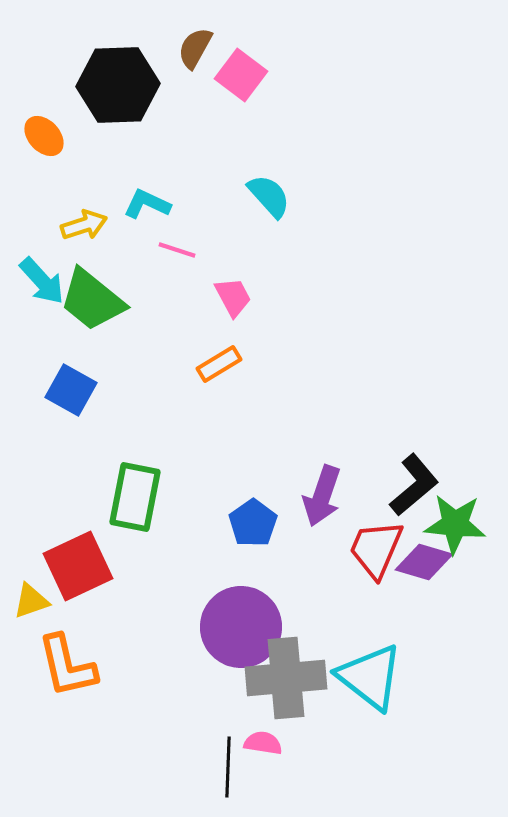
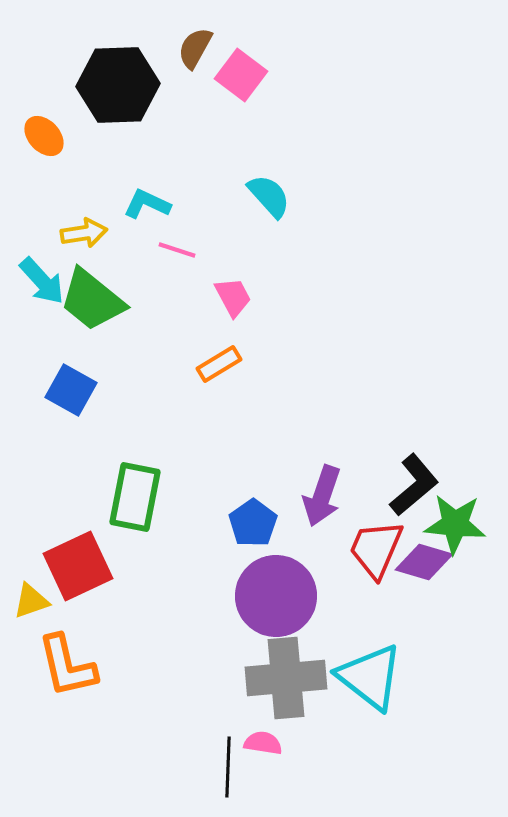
yellow arrow: moved 8 px down; rotated 9 degrees clockwise
purple circle: moved 35 px right, 31 px up
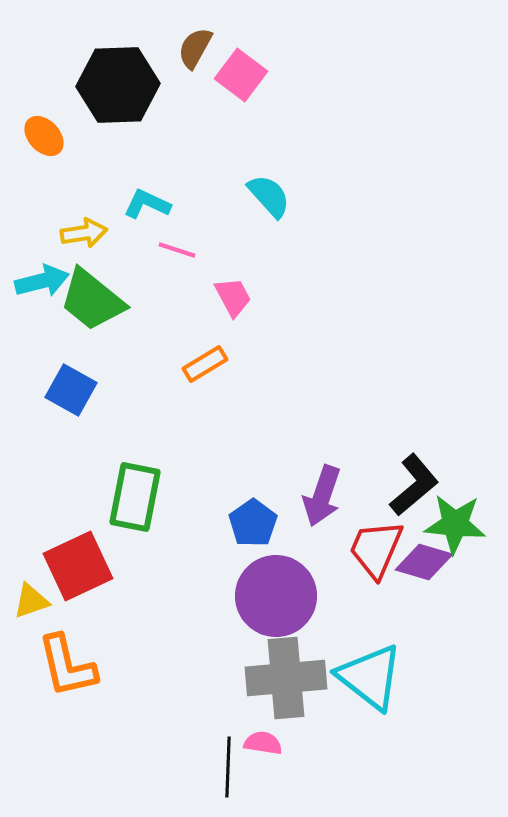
cyan arrow: rotated 62 degrees counterclockwise
orange rectangle: moved 14 px left
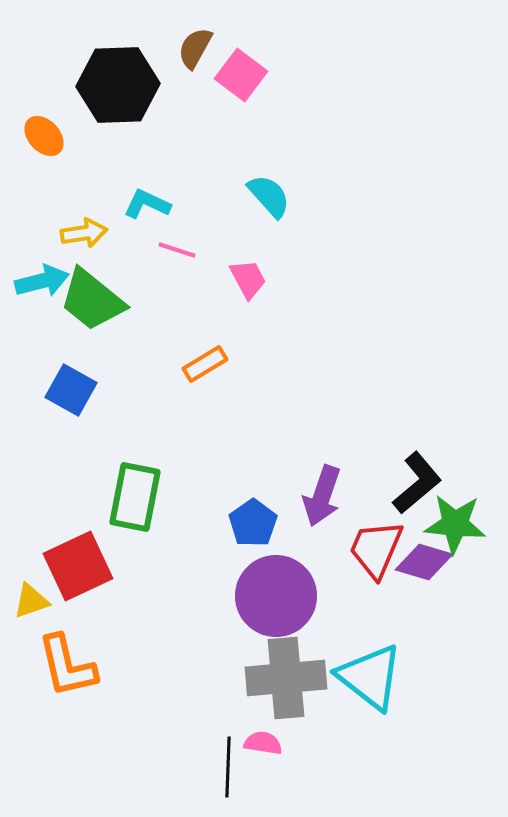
pink trapezoid: moved 15 px right, 18 px up
black L-shape: moved 3 px right, 2 px up
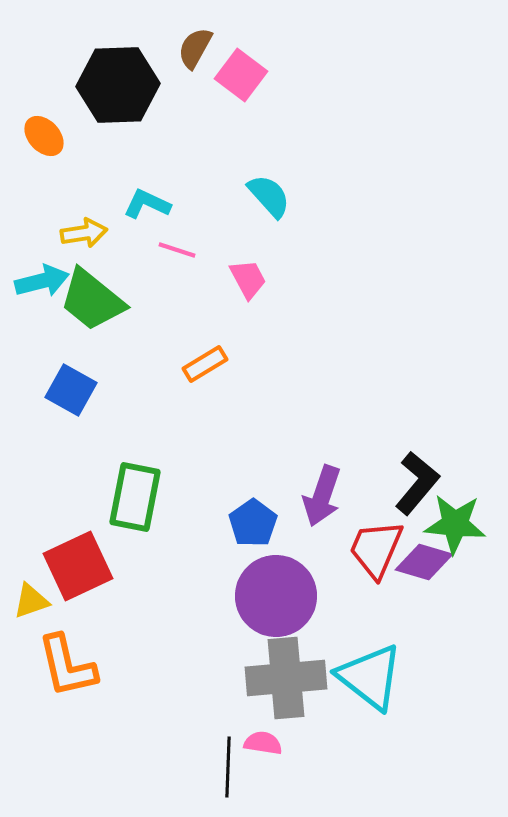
black L-shape: rotated 10 degrees counterclockwise
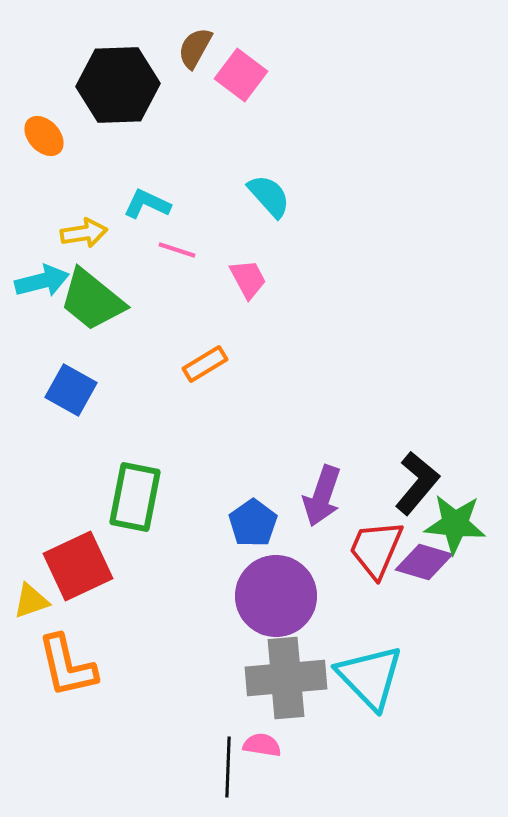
cyan triangle: rotated 8 degrees clockwise
pink semicircle: moved 1 px left, 2 px down
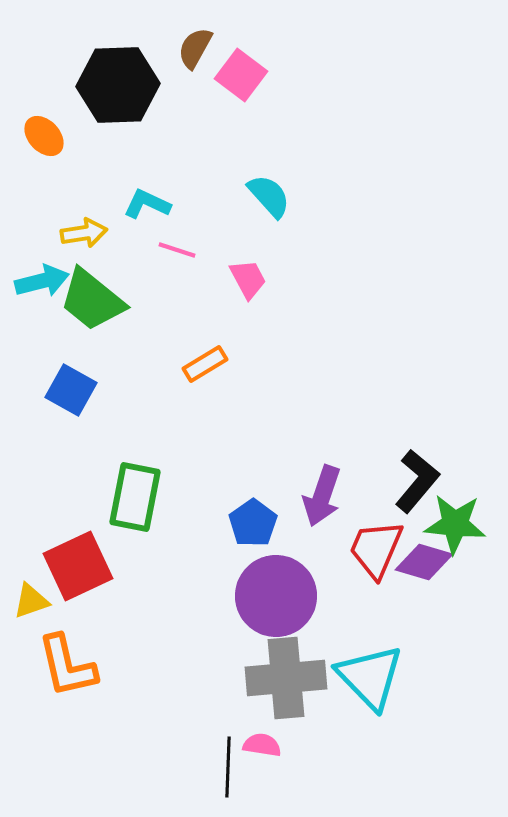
black L-shape: moved 2 px up
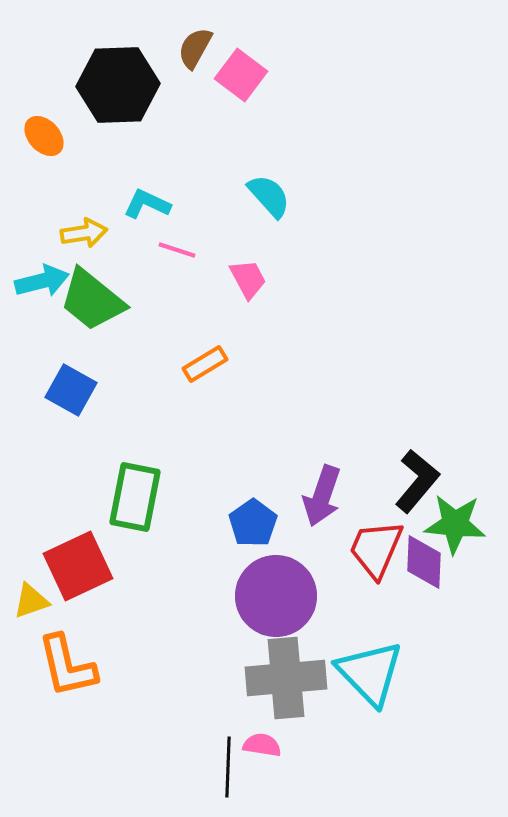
purple diamond: rotated 76 degrees clockwise
cyan triangle: moved 4 px up
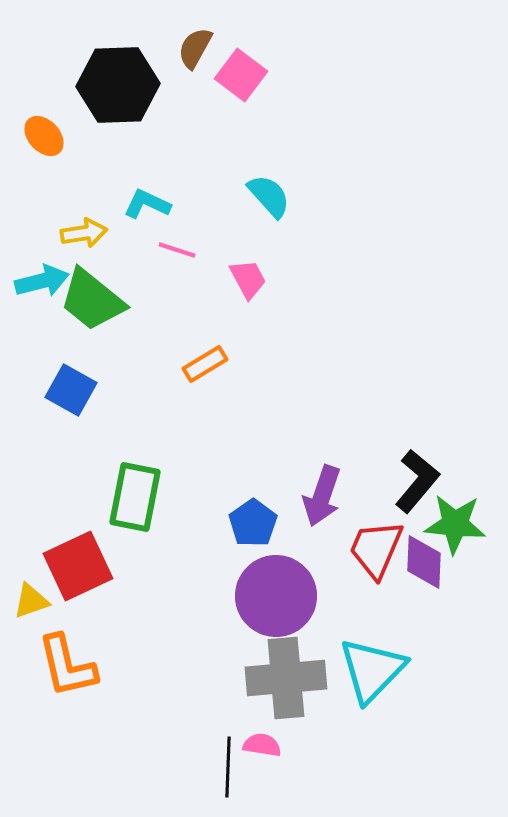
cyan triangle: moved 2 px right, 3 px up; rotated 28 degrees clockwise
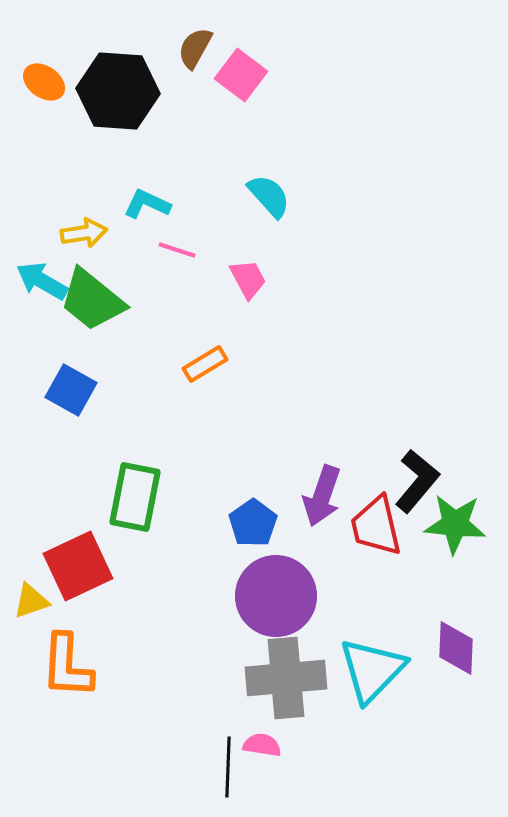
black hexagon: moved 6 px down; rotated 6 degrees clockwise
orange ellipse: moved 54 px up; rotated 12 degrees counterclockwise
cyan arrow: rotated 136 degrees counterclockwise
red trapezoid: moved 23 px up; rotated 36 degrees counterclockwise
purple diamond: moved 32 px right, 86 px down
orange L-shape: rotated 16 degrees clockwise
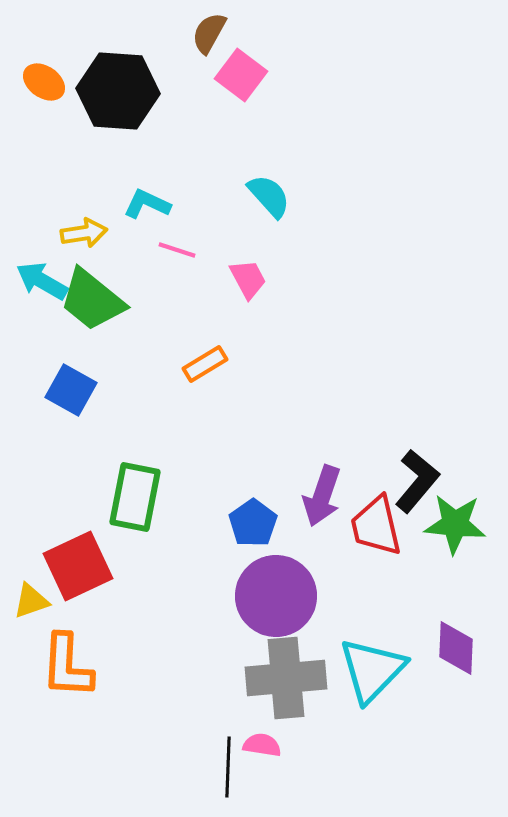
brown semicircle: moved 14 px right, 15 px up
